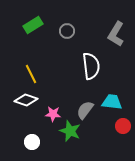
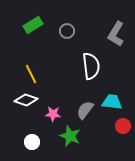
green star: moved 5 px down
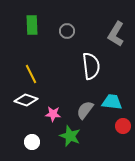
green rectangle: moved 1 px left; rotated 60 degrees counterclockwise
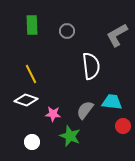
gray L-shape: moved 1 px right, 1 px down; rotated 30 degrees clockwise
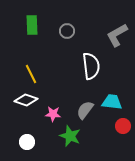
white circle: moved 5 px left
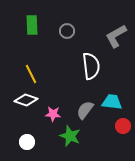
gray L-shape: moved 1 px left, 1 px down
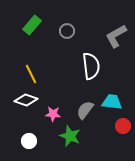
green rectangle: rotated 42 degrees clockwise
white circle: moved 2 px right, 1 px up
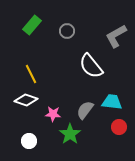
white semicircle: rotated 148 degrees clockwise
red circle: moved 4 px left, 1 px down
green star: moved 2 px up; rotated 15 degrees clockwise
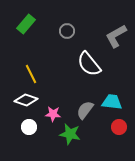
green rectangle: moved 6 px left, 1 px up
white semicircle: moved 2 px left, 2 px up
green star: rotated 25 degrees counterclockwise
white circle: moved 14 px up
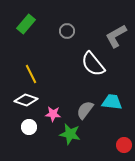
white semicircle: moved 4 px right
red circle: moved 5 px right, 18 px down
